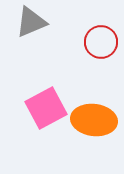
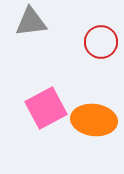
gray triangle: rotated 16 degrees clockwise
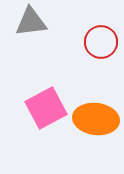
orange ellipse: moved 2 px right, 1 px up
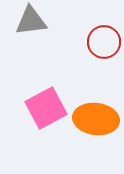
gray triangle: moved 1 px up
red circle: moved 3 px right
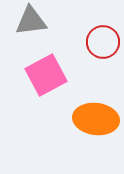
red circle: moved 1 px left
pink square: moved 33 px up
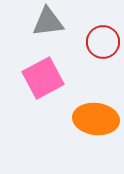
gray triangle: moved 17 px right, 1 px down
pink square: moved 3 px left, 3 px down
